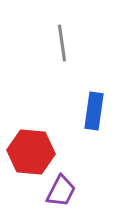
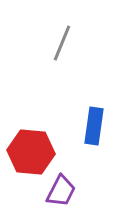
gray line: rotated 30 degrees clockwise
blue rectangle: moved 15 px down
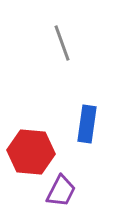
gray line: rotated 42 degrees counterclockwise
blue rectangle: moved 7 px left, 2 px up
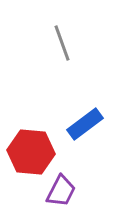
blue rectangle: moved 2 px left; rotated 45 degrees clockwise
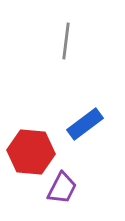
gray line: moved 4 px right, 2 px up; rotated 27 degrees clockwise
purple trapezoid: moved 1 px right, 3 px up
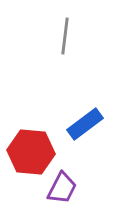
gray line: moved 1 px left, 5 px up
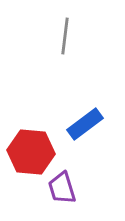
purple trapezoid: rotated 136 degrees clockwise
